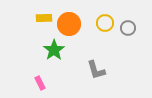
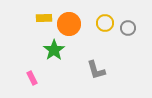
pink rectangle: moved 8 px left, 5 px up
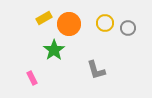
yellow rectangle: rotated 28 degrees counterclockwise
